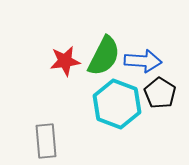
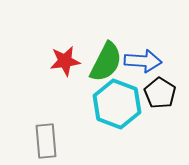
green semicircle: moved 2 px right, 6 px down
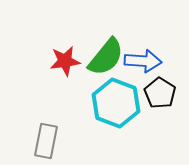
green semicircle: moved 5 px up; rotated 12 degrees clockwise
cyan hexagon: moved 1 px left, 1 px up
gray rectangle: rotated 16 degrees clockwise
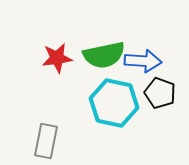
green semicircle: moved 2 px left, 2 px up; rotated 39 degrees clockwise
red star: moved 8 px left, 3 px up
black pentagon: rotated 12 degrees counterclockwise
cyan hexagon: moved 2 px left; rotated 9 degrees counterclockwise
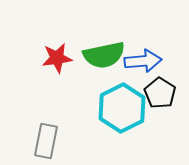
blue arrow: rotated 9 degrees counterclockwise
black pentagon: rotated 12 degrees clockwise
cyan hexagon: moved 8 px right, 5 px down; rotated 21 degrees clockwise
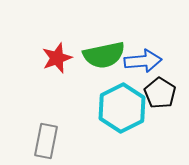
red star: rotated 12 degrees counterclockwise
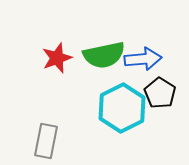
blue arrow: moved 2 px up
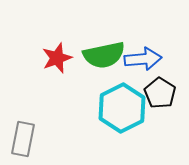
gray rectangle: moved 23 px left, 2 px up
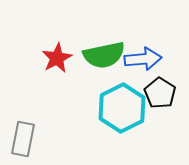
red star: rotated 8 degrees counterclockwise
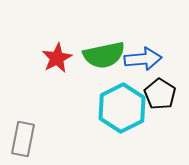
black pentagon: moved 1 px down
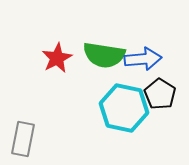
green semicircle: rotated 21 degrees clockwise
cyan hexagon: moved 2 px right; rotated 21 degrees counterclockwise
